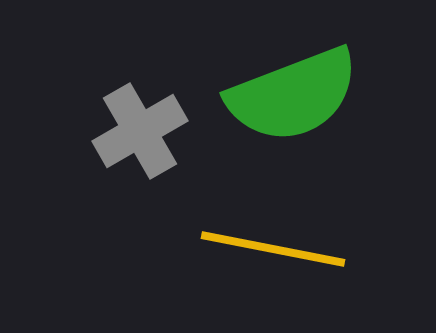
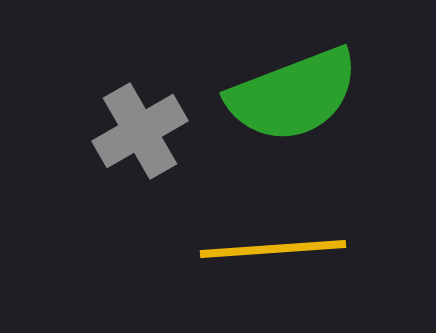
yellow line: rotated 15 degrees counterclockwise
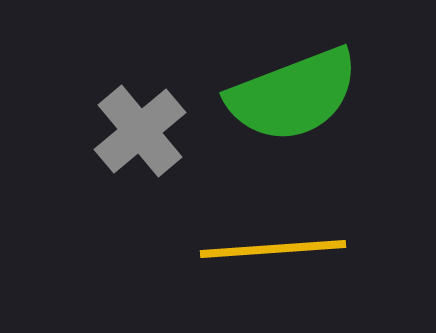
gray cross: rotated 10 degrees counterclockwise
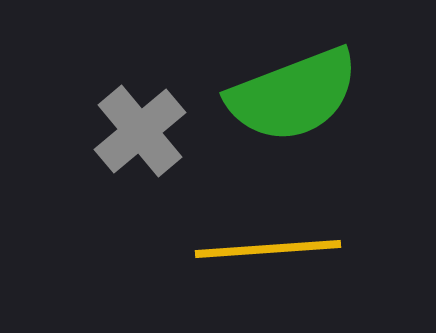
yellow line: moved 5 px left
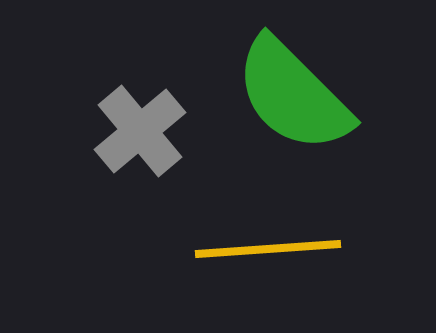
green semicircle: rotated 66 degrees clockwise
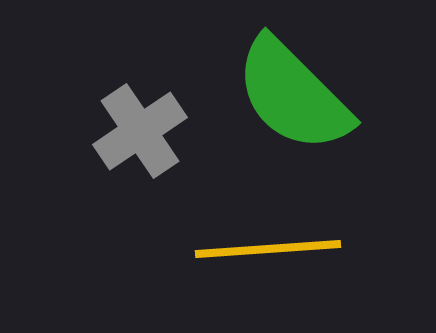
gray cross: rotated 6 degrees clockwise
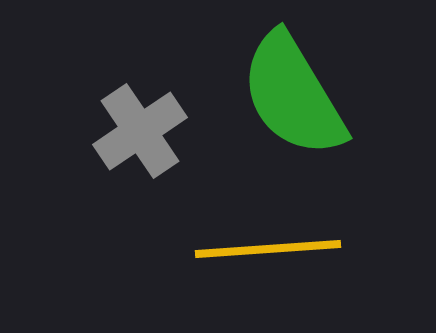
green semicircle: rotated 14 degrees clockwise
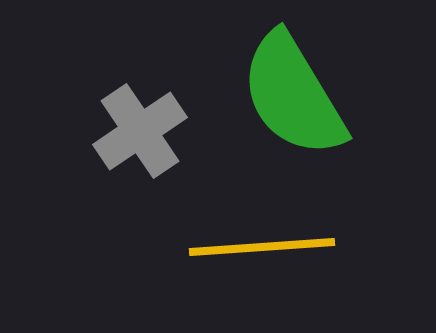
yellow line: moved 6 px left, 2 px up
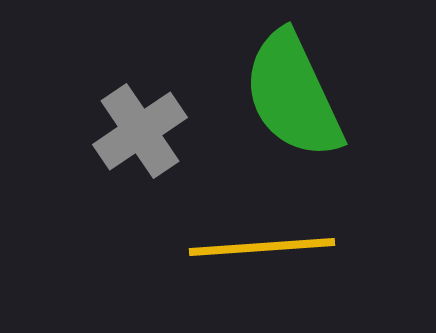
green semicircle: rotated 6 degrees clockwise
